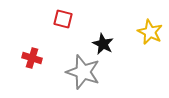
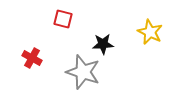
black star: rotated 30 degrees counterclockwise
red cross: rotated 12 degrees clockwise
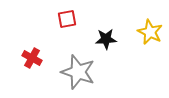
red square: moved 4 px right; rotated 24 degrees counterclockwise
black star: moved 3 px right, 5 px up
gray star: moved 5 px left
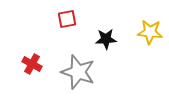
yellow star: rotated 20 degrees counterclockwise
red cross: moved 6 px down
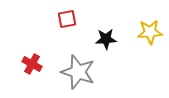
yellow star: rotated 10 degrees counterclockwise
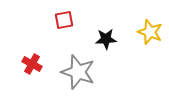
red square: moved 3 px left, 1 px down
yellow star: rotated 25 degrees clockwise
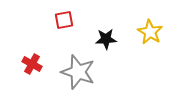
yellow star: rotated 10 degrees clockwise
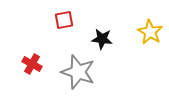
black star: moved 4 px left; rotated 10 degrees clockwise
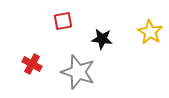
red square: moved 1 px left, 1 px down
